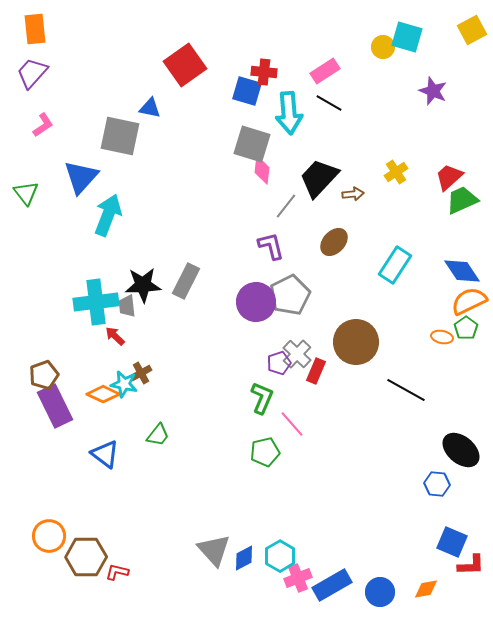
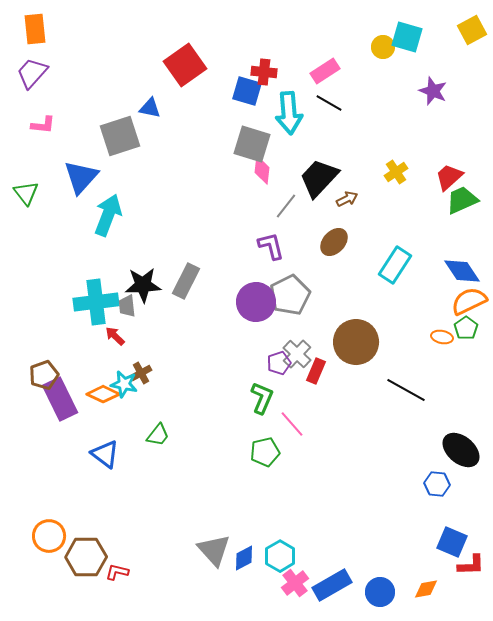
pink L-shape at (43, 125): rotated 40 degrees clockwise
gray square at (120, 136): rotated 30 degrees counterclockwise
brown arrow at (353, 194): moved 6 px left, 5 px down; rotated 20 degrees counterclockwise
purple rectangle at (55, 406): moved 5 px right, 7 px up
pink cross at (298, 578): moved 3 px left, 5 px down; rotated 16 degrees counterclockwise
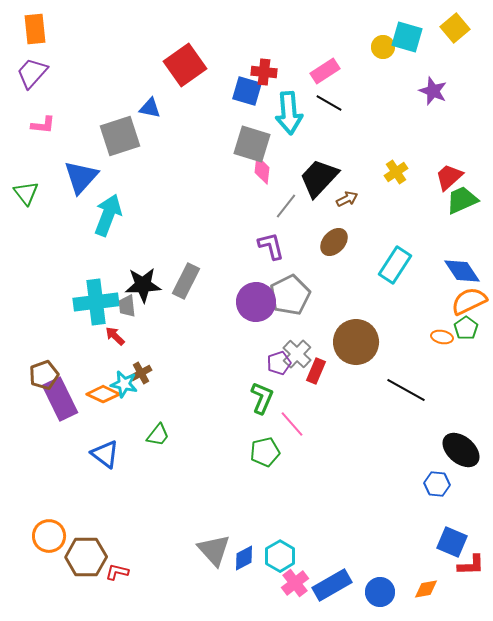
yellow square at (472, 30): moved 17 px left, 2 px up; rotated 12 degrees counterclockwise
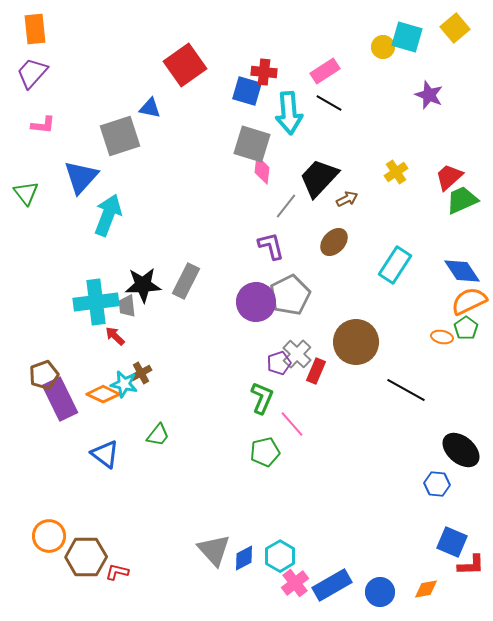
purple star at (433, 91): moved 4 px left, 4 px down
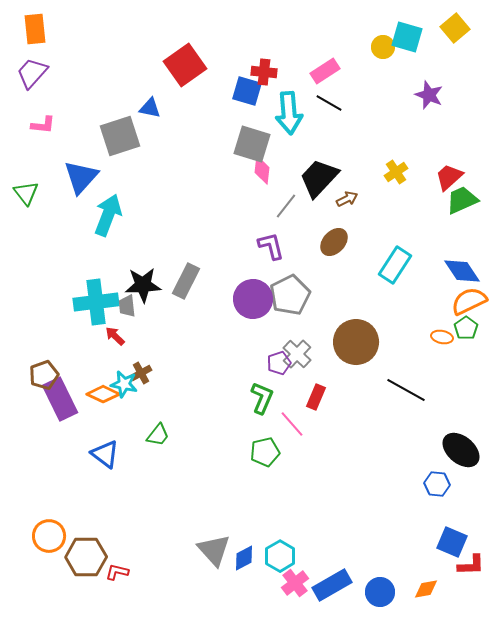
purple circle at (256, 302): moved 3 px left, 3 px up
red rectangle at (316, 371): moved 26 px down
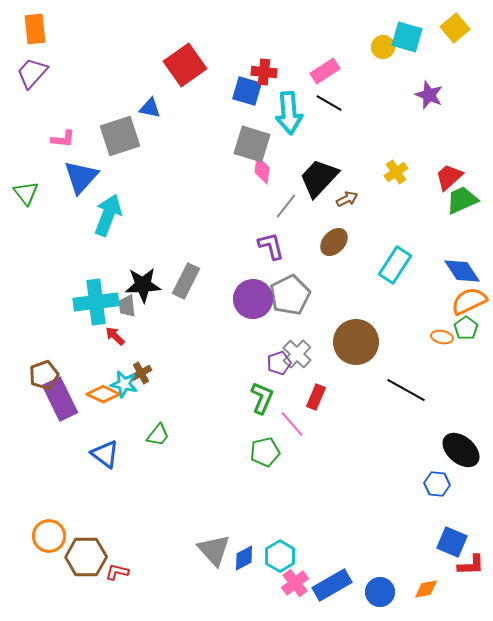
pink L-shape at (43, 125): moved 20 px right, 14 px down
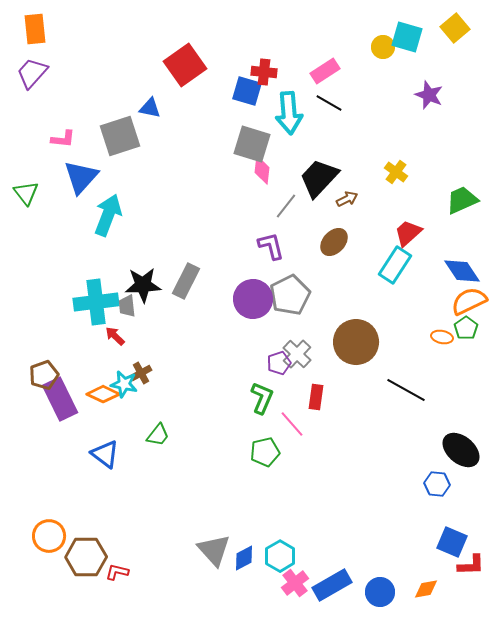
yellow cross at (396, 172): rotated 20 degrees counterclockwise
red trapezoid at (449, 177): moved 41 px left, 56 px down
red rectangle at (316, 397): rotated 15 degrees counterclockwise
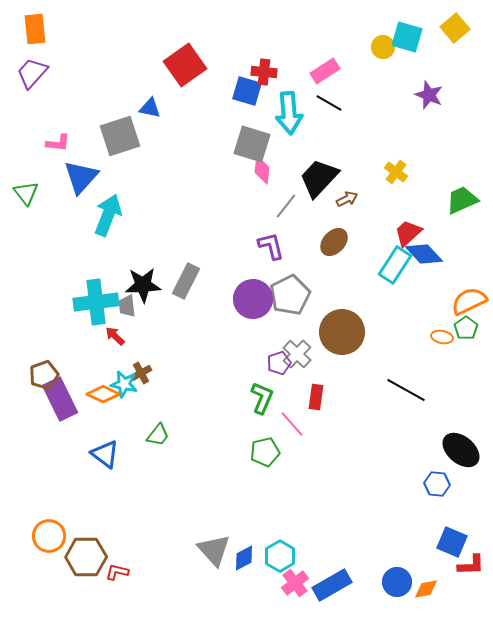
pink L-shape at (63, 139): moved 5 px left, 4 px down
blue diamond at (462, 271): moved 38 px left, 17 px up; rotated 9 degrees counterclockwise
brown circle at (356, 342): moved 14 px left, 10 px up
blue circle at (380, 592): moved 17 px right, 10 px up
